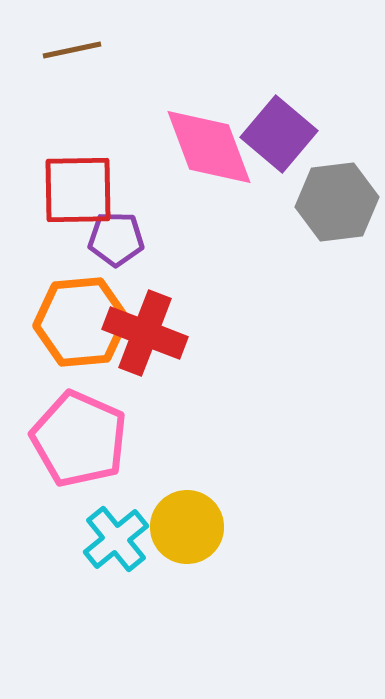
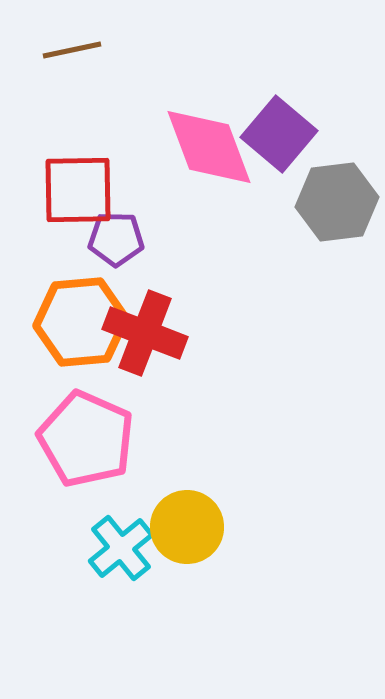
pink pentagon: moved 7 px right
cyan cross: moved 5 px right, 9 px down
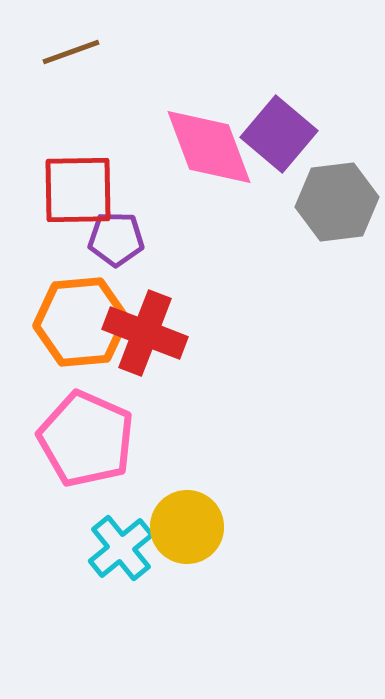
brown line: moved 1 px left, 2 px down; rotated 8 degrees counterclockwise
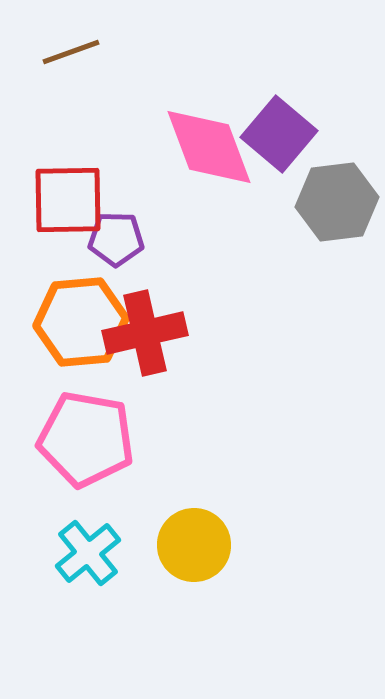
red square: moved 10 px left, 10 px down
red cross: rotated 34 degrees counterclockwise
pink pentagon: rotated 14 degrees counterclockwise
yellow circle: moved 7 px right, 18 px down
cyan cross: moved 33 px left, 5 px down
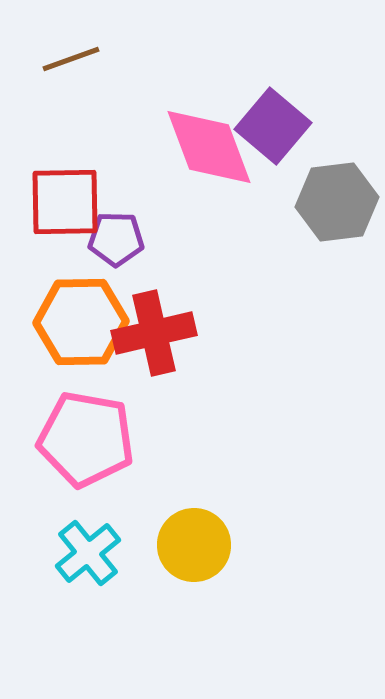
brown line: moved 7 px down
purple square: moved 6 px left, 8 px up
red square: moved 3 px left, 2 px down
orange hexagon: rotated 4 degrees clockwise
red cross: moved 9 px right
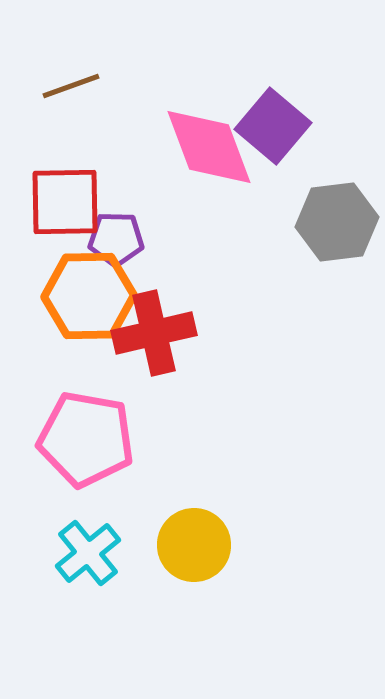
brown line: moved 27 px down
gray hexagon: moved 20 px down
orange hexagon: moved 8 px right, 26 px up
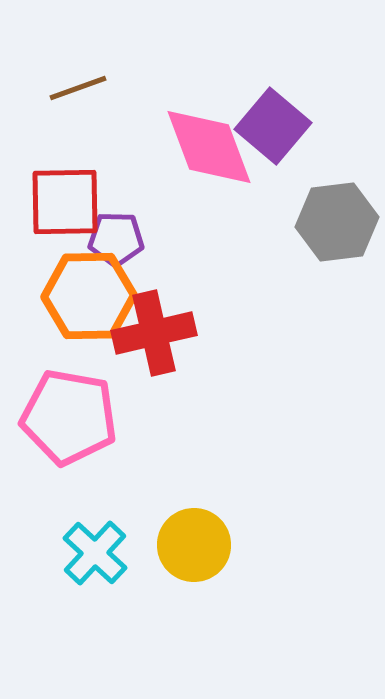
brown line: moved 7 px right, 2 px down
pink pentagon: moved 17 px left, 22 px up
cyan cross: moved 7 px right; rotated 8 degrees counterclockwise
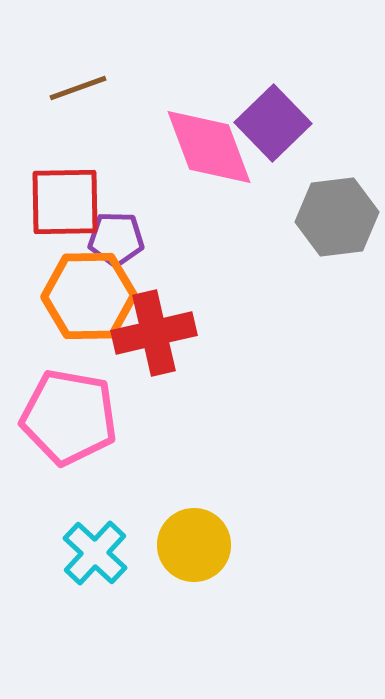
purple square: moved 3 px up; rotated 6 degrees clockwise
gray hexagon: moved 5 px up
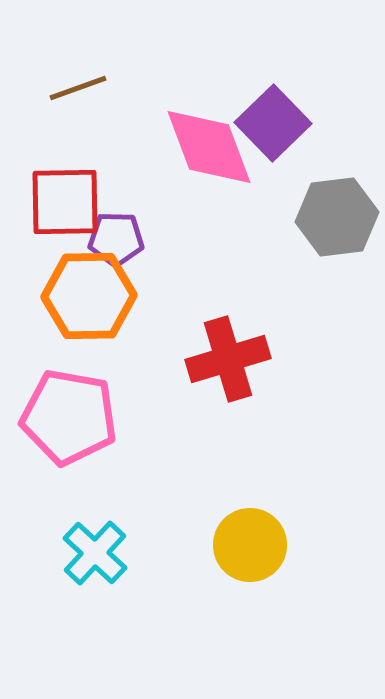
red cross: moved 74 px right, 26 px down; rotated 4 degrees counterclockwise
yellow circle: moved 56 px right
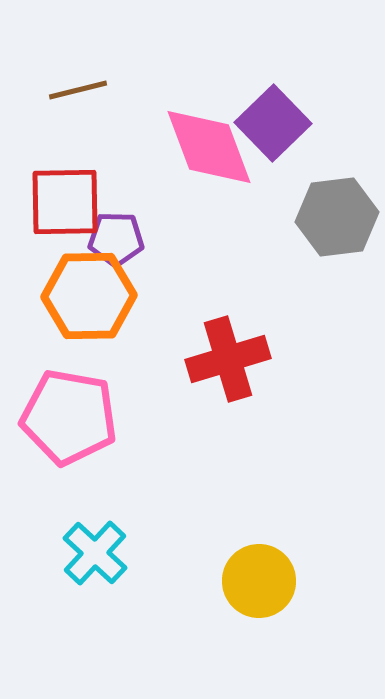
brown line: moved 2 px down; rotated 6 degrees clockwise
yellow circle: moved 9 px right, 36 px down
